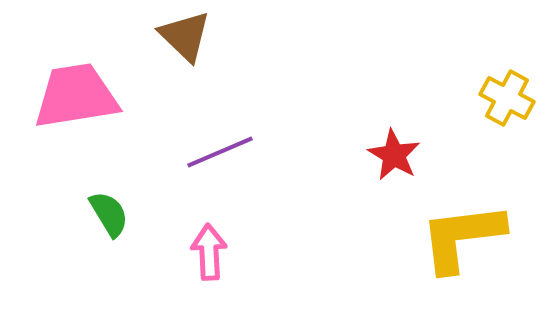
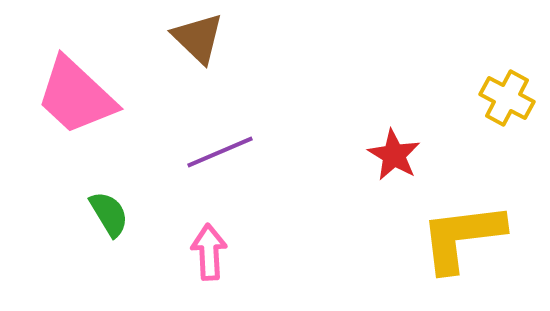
brown triangle: moved 13 px right, 2 px down
pink trapezoid: rotated 128 degrees counterclockwise
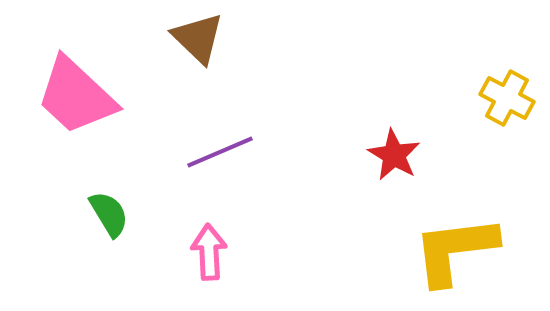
yellow L-shape: moved 7 px left, 13 px down
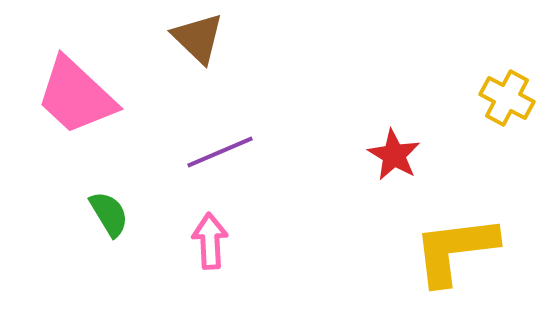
pink arrow: moved 1 px right, 11 px up
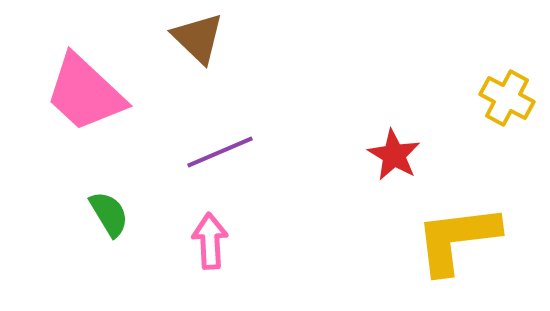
pink trapezoid: moved 9 px right, 3 px up
yellow L-shape: moved 2 px right, 11 px up
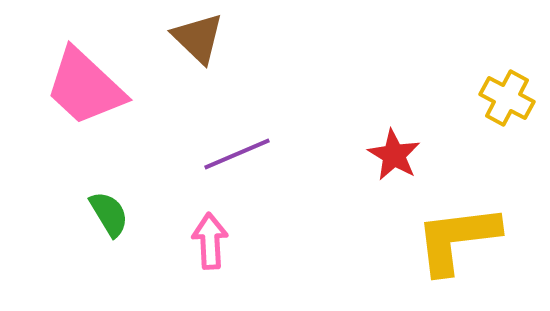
pink trapezoid: moved 6 px up
purple line: moved 17 px right, 2 px down
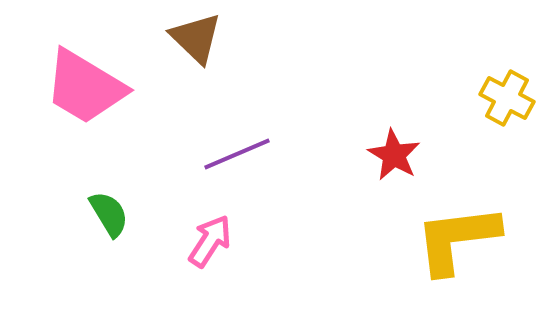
brown triangle: moved 2 px left
pink trapezoid: rotated 12 degrees counterclockwise
pink arrow: rotated 36 degrees clockwise
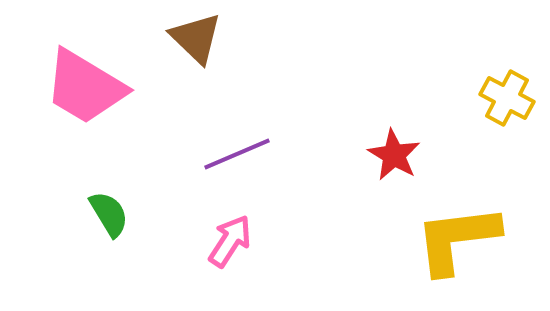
pink arrow: moved 20 px right
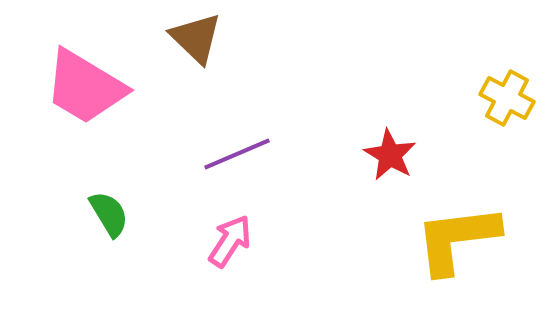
red star: moved 4 px left
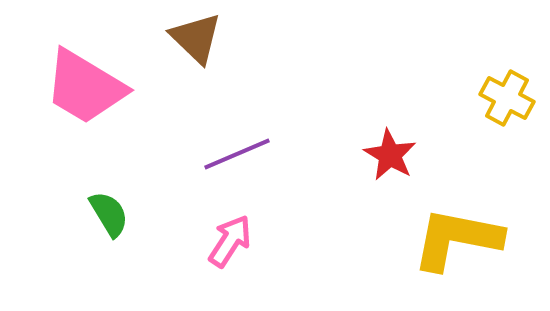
yellow L-shape: rotated 18 degrees clockwise
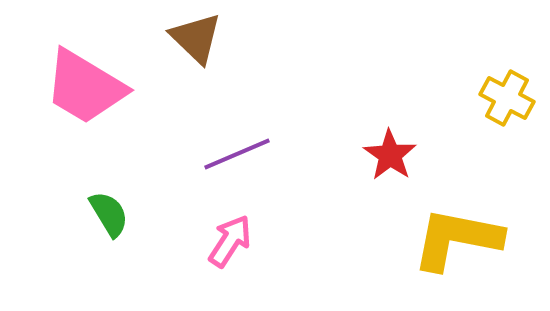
red star: rotated 4 degrees clockwise
